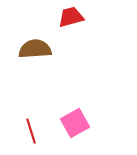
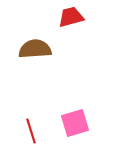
pink square: rotated 12 degrees clockwise
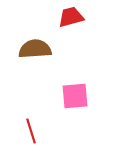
pink square: moved 27 px up; rotated 12 degrees clockwise
